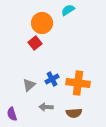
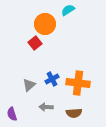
orange circle: moved 3 px right, 1 px down
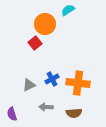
gray triangle: rotated 16 degrees clockwise
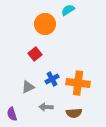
red square: moved 11 px down
gray triangle: moved 1 px left, 2 px down
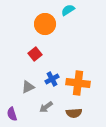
gray arrow: rotated 40 degrees counterclockwise
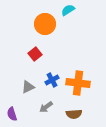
blue cross: moved 1 px down
brown semicircle: moved 1 px down
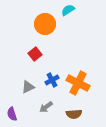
orange cross: rotated 20 degrees clockwise
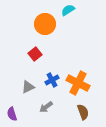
brown semicircle: moved 9 px right, 2 px up; rotated 105 degrees counterclockwise
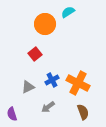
cyan semicircle: moved 2 px down
gray arrow: moved 2 px right
